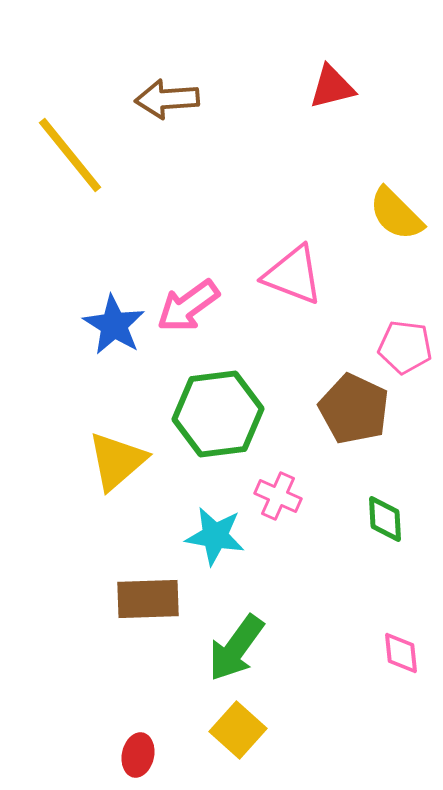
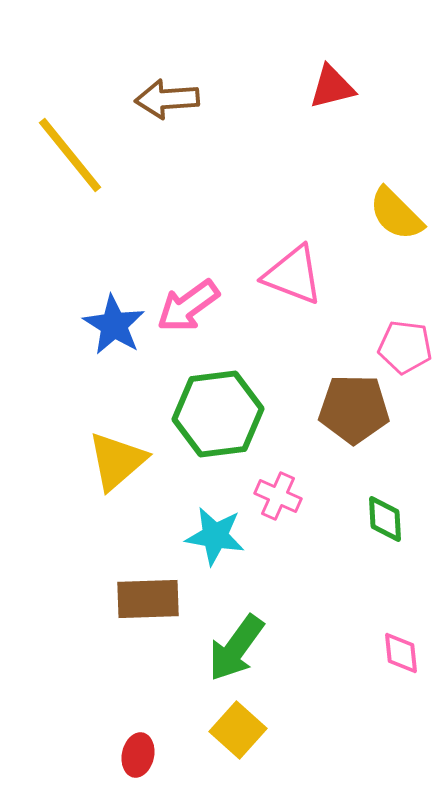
brown pentagon: rotated 24 degrees counterclockwise
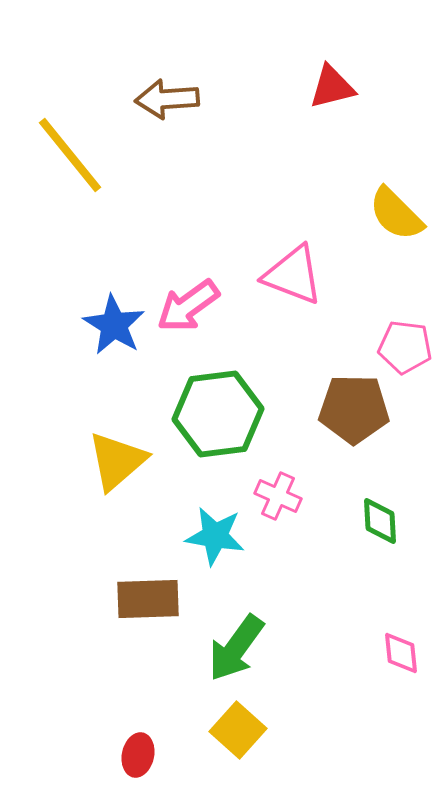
green diamond: moved 5 px left, 2 px down
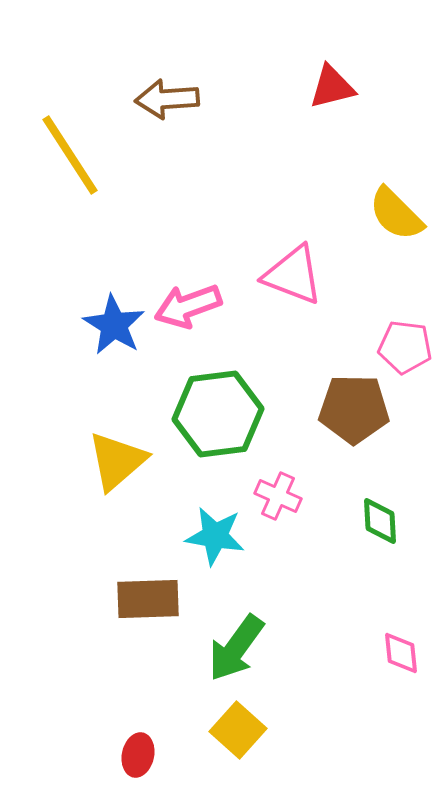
yellow line: rotated 6 degrees clockwise
pink arrow: rotated 16 degrees clockwise
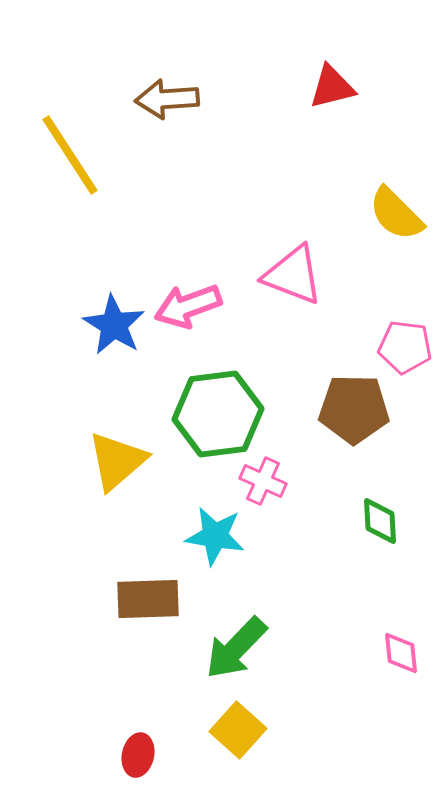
pink cross: moved 15 px left, 15 px up
green arrow: rotated 8 degrees clockwise
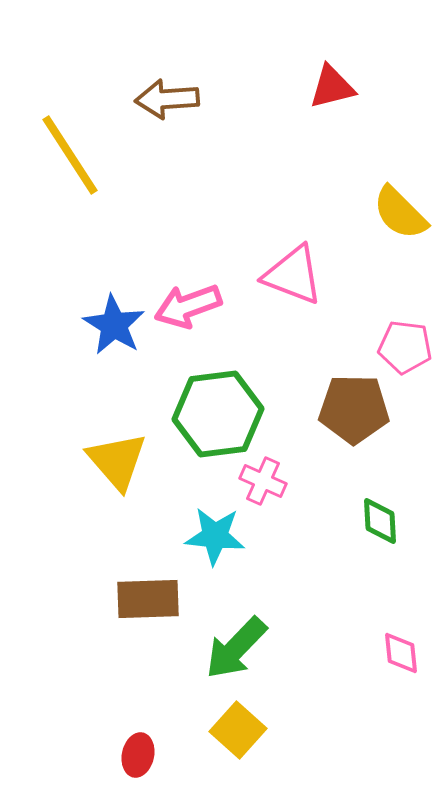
yellow semicircle: moved 4 px right, 1 px up
yellow triangle: rotated 30 degrees counterclockwise
cyan star: rotated 4 degrees counterclockwise
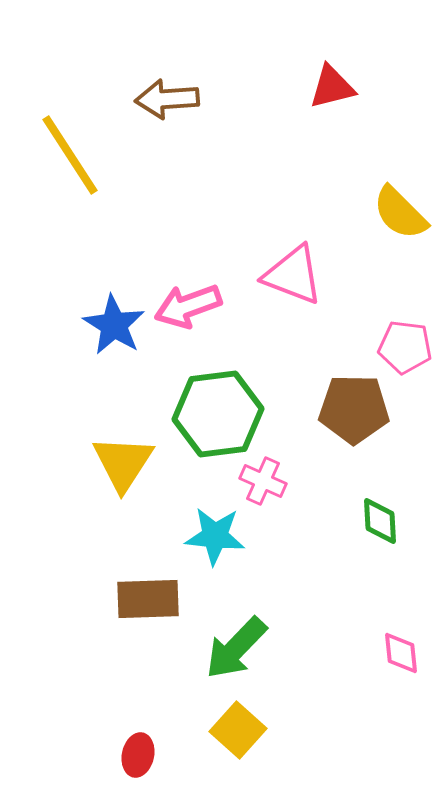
yellow triangle: moved 6 px right, 2 px down; rotated 14 degrees clockwise
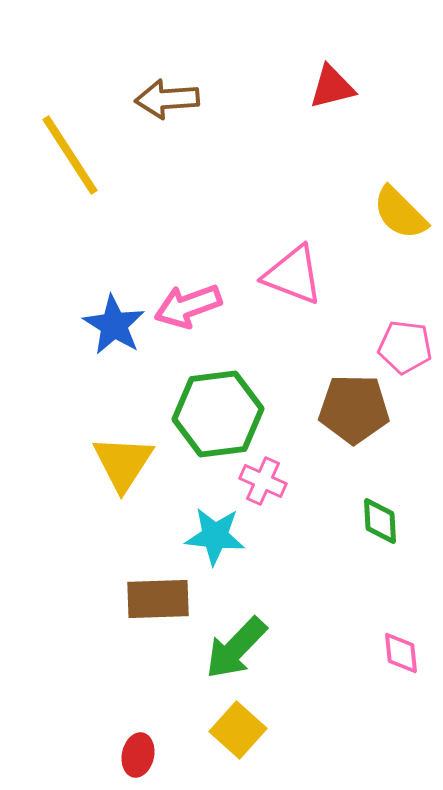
brown rectangle: moved 10 px right
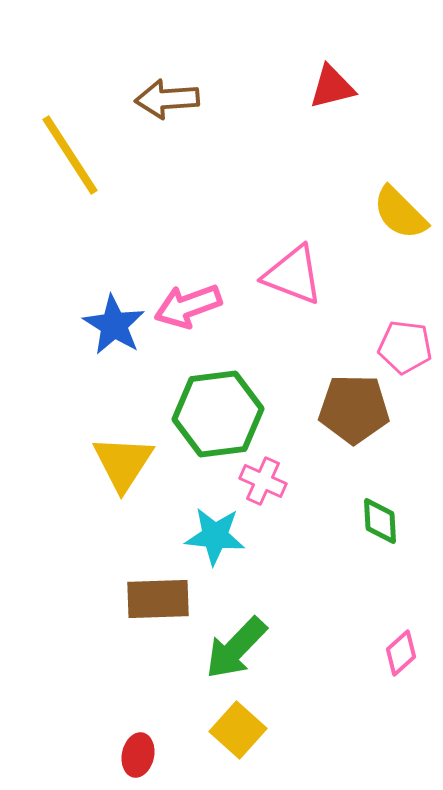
pink diamond: rotated 54 degrees clockwise
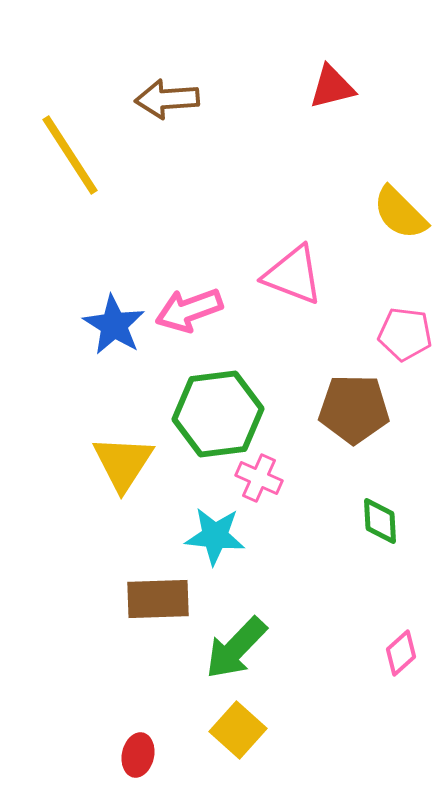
pink arrow: moved 1 px right, 4 px down
pink pentagon: moved 13 px up
pink cross: moved 4 px left, 3 px up
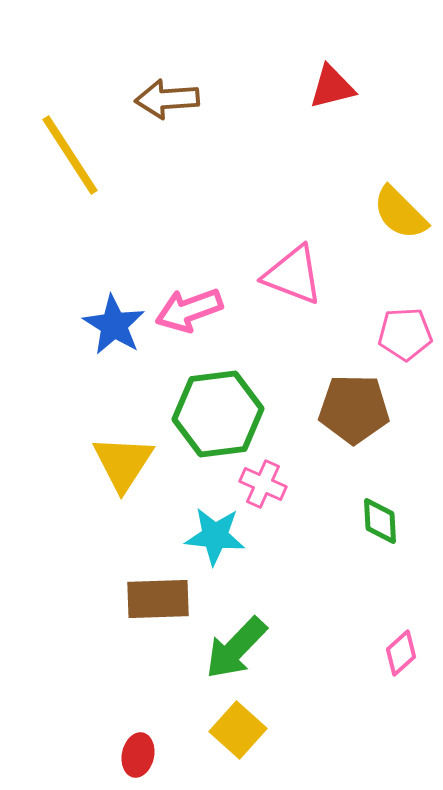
pink pentagon: rotated 10 degrees counterclockwise
pink cross: moved 4 px right, 6 px down
